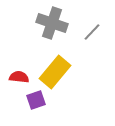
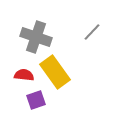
gray cross: moved 16 px left, 14 px down
yellow rectangle: rotated 76 degrees counterclockwise
red semicircle: moved 5 px right, 2 px up
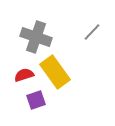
red semicircle: rotated 24 degrees counterclockwise
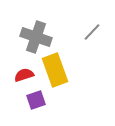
yellow rectangle: moved 2 px up; rotated 16 degrees clockwise
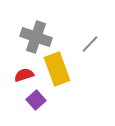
gray line: moved 2 px left, 12 px down
yellow rectangle: moved 2 px right, 1 px up
purple square: rotated 24 degrees counterclockwise
